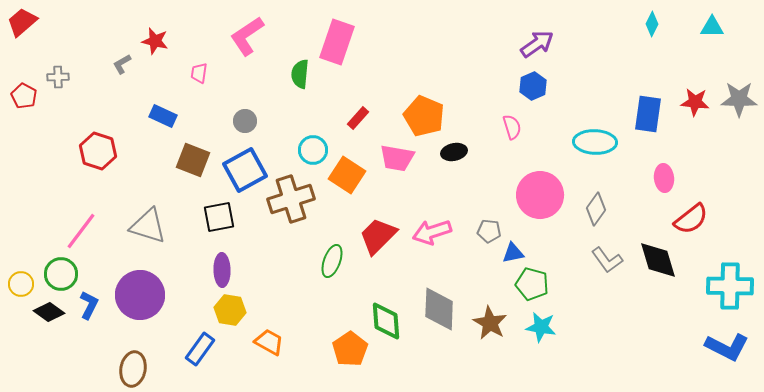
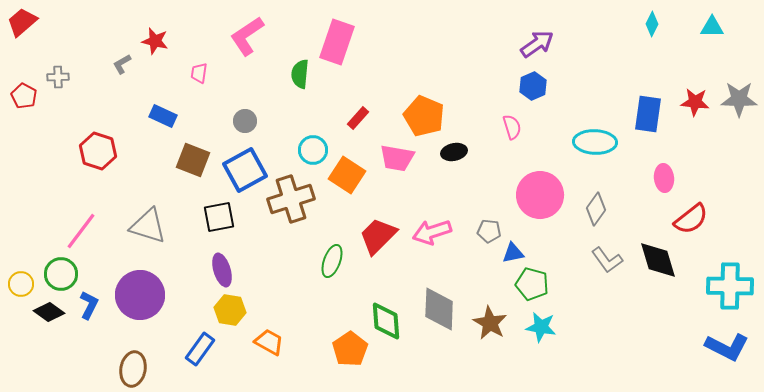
purple ellipse at (222, 270): rotated 16 degrees counterclockwise
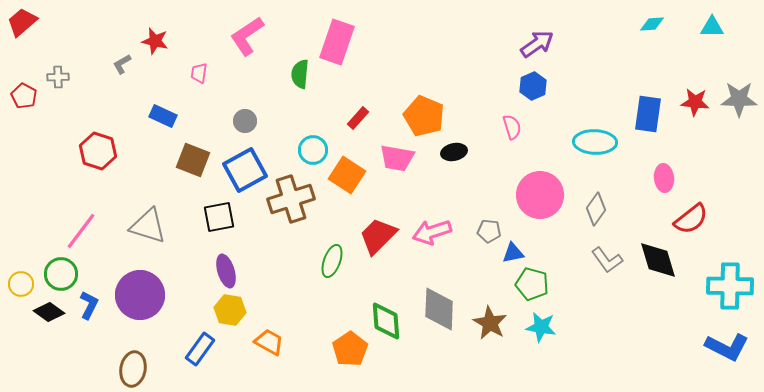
cyan diamond at (652, 24): rotated 60 degrees clockwise
purple ellipse at (222, 270): moved 4 px right, 1 px down
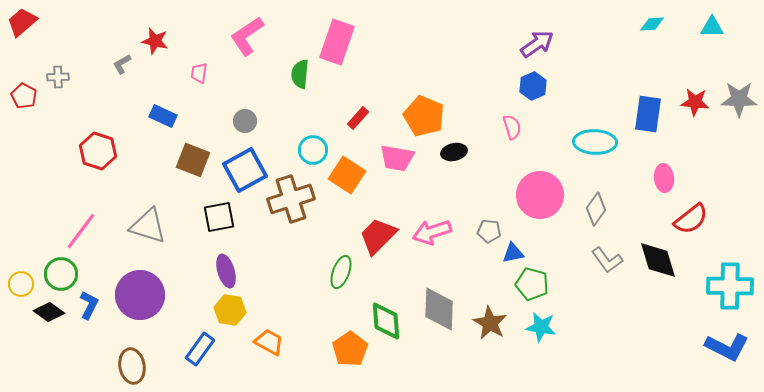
green ellipse at (332, 261): moved 9 px right, 11 px down
brown ellipse at (133, 369): moved 1 px left, 3 px up; rotated 20 degrees counterclockwise
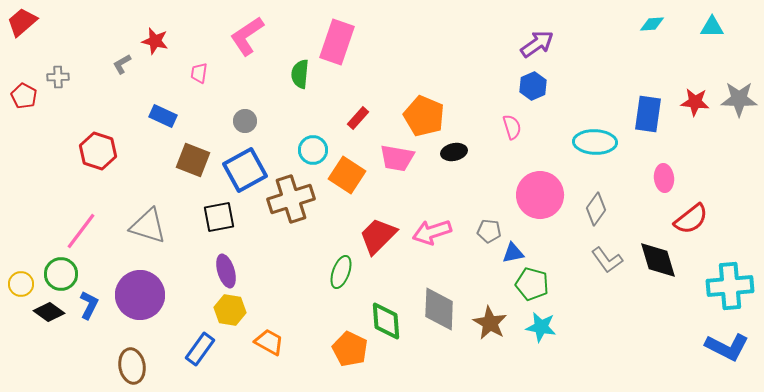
cyan cross at (730, 286): rotated 6 degrees counterclockwise
orange pentagon at (350, 349): rotated 12 degrees counterclockwise
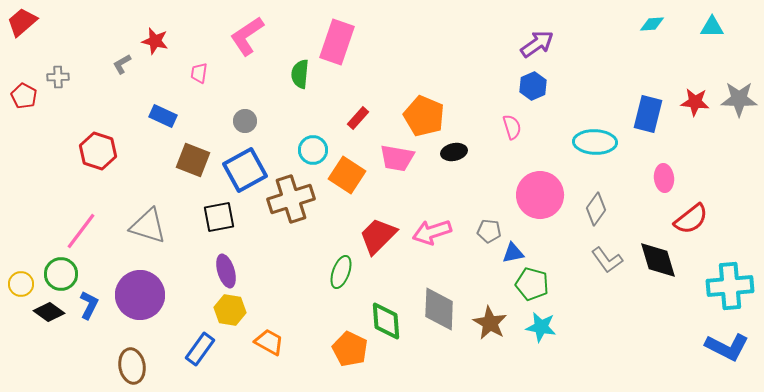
blue rectangle at (648, 114): rotated 6 degrees clockwise
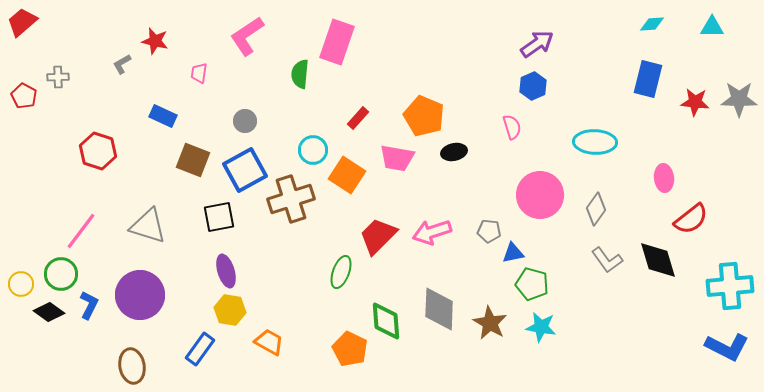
blue rectangle at (648, 114): moved 35 px up
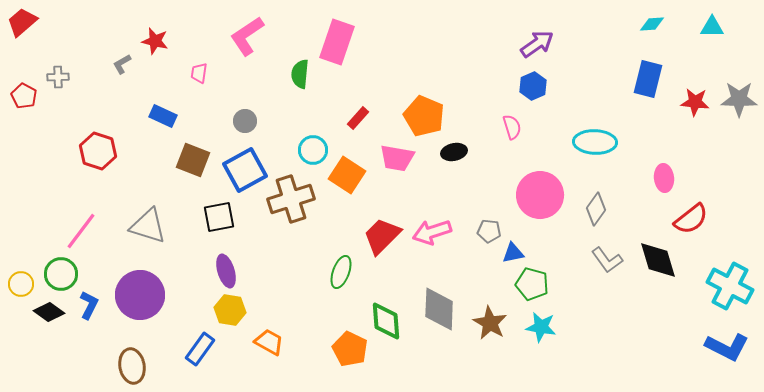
red trapezoid at (378, 236): moved 4 px right
cyan cross at (730, 286): rotated 33 degrees clockwise
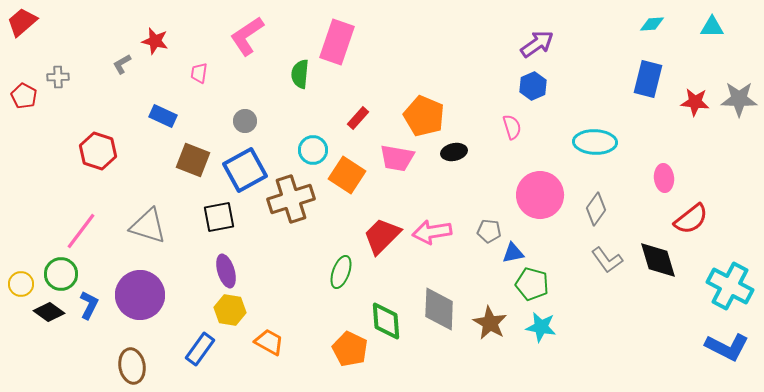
pink arrow at (432, 232): rotated 9 degrees clockwise
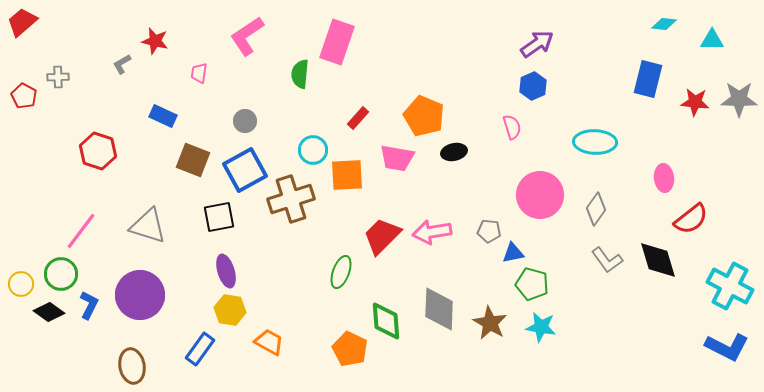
cyan diamond at (652, 24): moved 12 px right; rotated 10 degrees clockwise
cyan triangle at (712, 27): moved 13 px down
orange square at (347, 175): rotated 36 degrees counterclockwise
